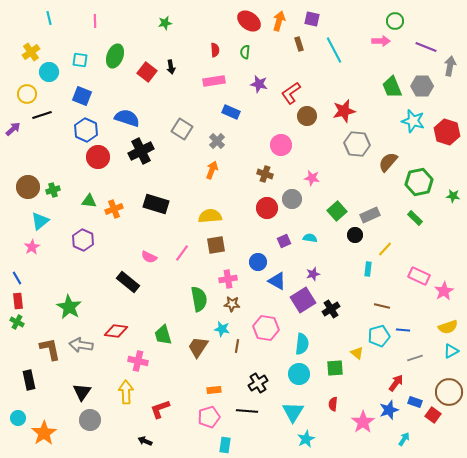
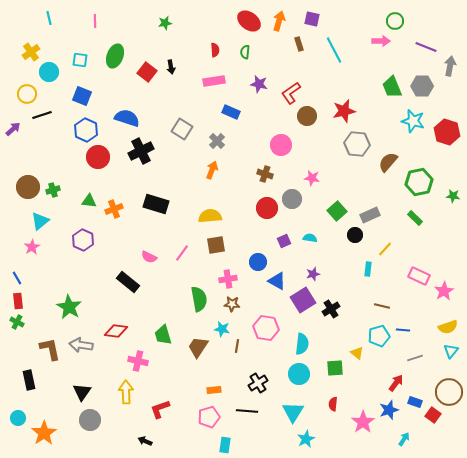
cyan triangle at (451, 351): rotated 21 degrees counterclockwise
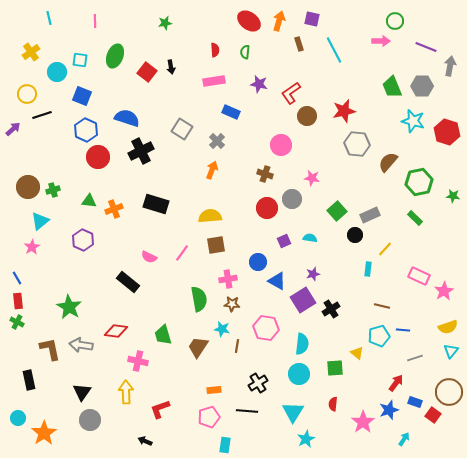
cyan circle at (49, 72): moved 8 px right
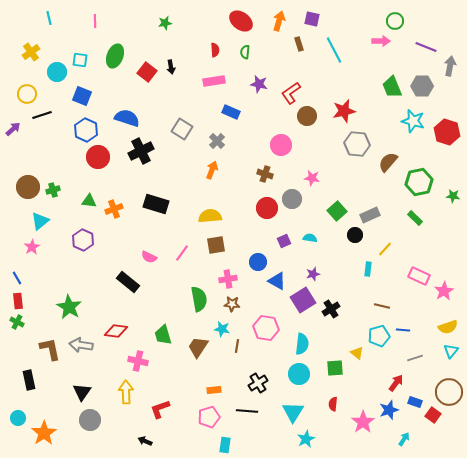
red ellipse at (249, 21): moved 8 px left
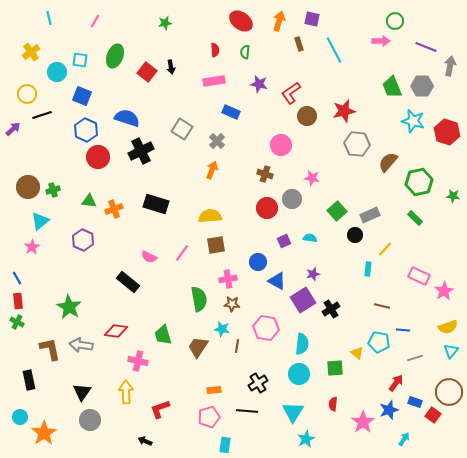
pink line at (95, 21): rotated 32 degrees clockwise
cyan pentagon at (379, 336): moved 6 px down; rotated 25 degrees clockwise
cyan circle at (18, 418): moved 2 px right, 1 px up
